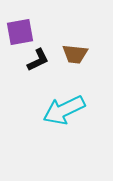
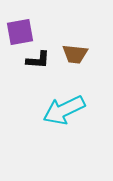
black L-shape: rotated 30 degrees clockwise
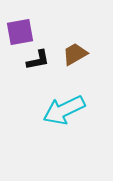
brown trapezoid: rotated 144 degrees clockwise
black L-shape: rotated 15 degrees counterclockwise
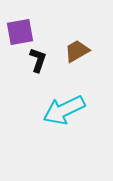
brown trapezoid: moved 2 px right, 3 px up
black L-shape: rotated 60 degrees counterclockwise
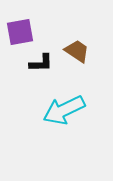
brown trapezoid: rotated 64 degrees clockwise
black L-shape: moved 3 px right, 3 px down; rotated 70 degrees clockwise
